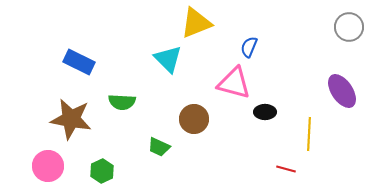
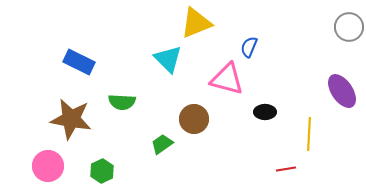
pink triangle: moved 7 px left, 4 px up
green trapezoid: moved 3 px right, 3 px up; rotated 120 degrees clockwise
red line: rotated 24 degrees counterclockwise
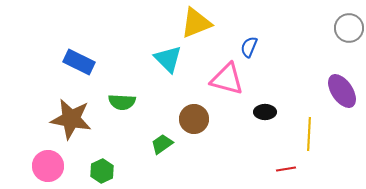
gray circle: moved 1 px down
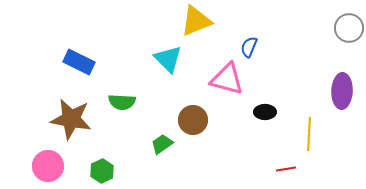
yellow triangle: moved 2 px up
purple ellipse: rotated 36 degrees clockwise
brown circle: moved 1 px left, 1 px down
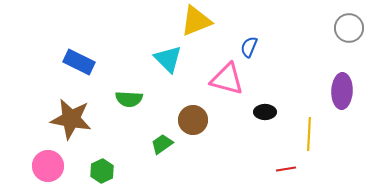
green semicircle: moved 7 px right, 3 px up
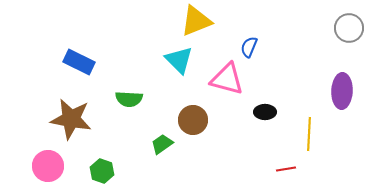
cyan triangle: moved 11 px right, 1 px down
green hexagon: rotated 15 degrees counterclockwise
